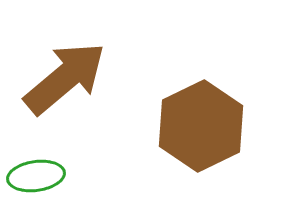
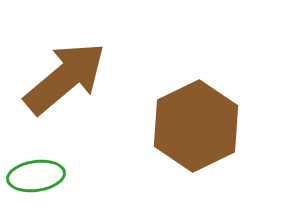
brown hexagon: moved 5 px left
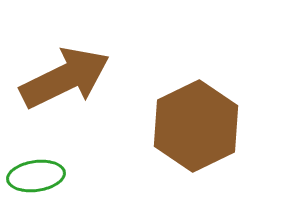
brown arrow: rotated 14 degrees clockwise
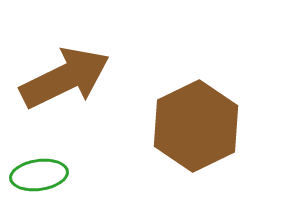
green ellipse: moved 3 px right, 1 px up
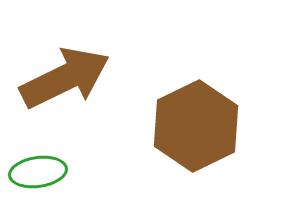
green ellipse: moved 1 px left, 3 px up
